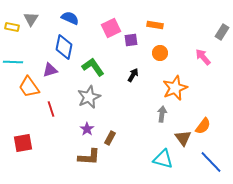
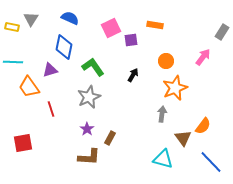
orange circle: moved 6 px right, 8 px down
pink arrow: rotated 78 degrees clockwise
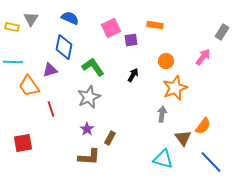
orange trapezoid: moved 1 px up
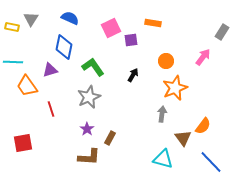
orange rectangle: moved 2 px left, 2 px up
orange trapezoid: moved 2 px left
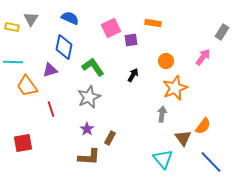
cyan triangle: rotated 35 degrees clockwise
